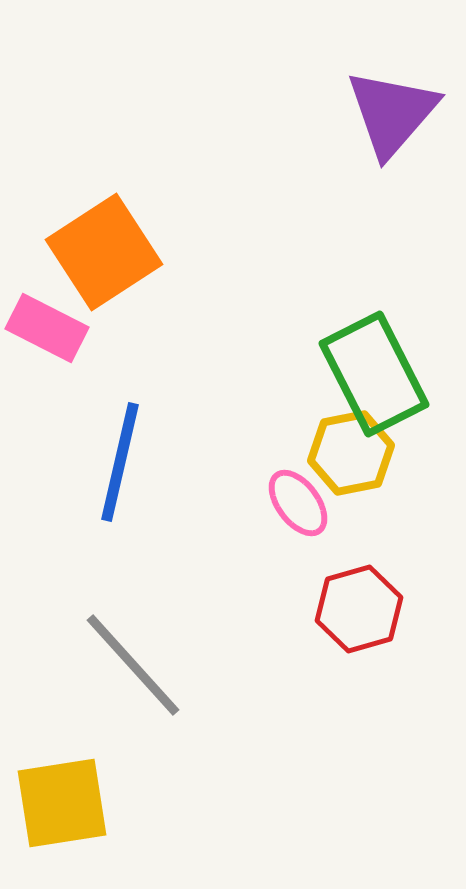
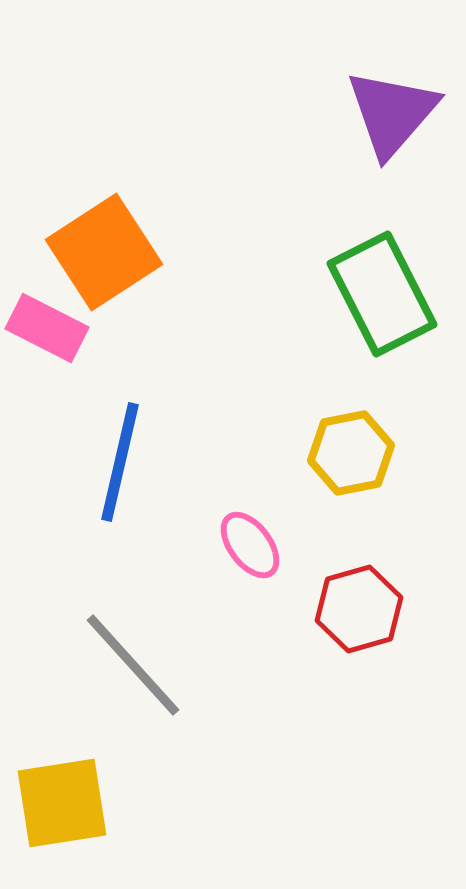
green rectangle: moved 8 px right, 80 px up
pink ellipse: moved 48 px left, 42 px down
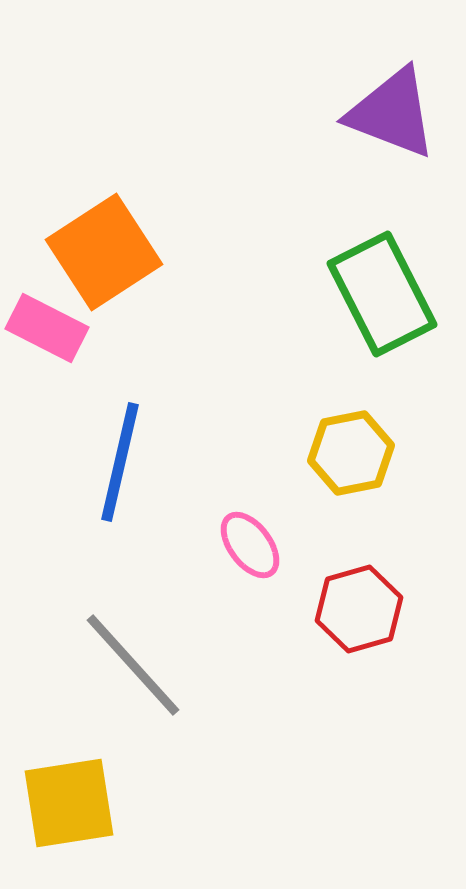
purple triangle: rotated 50 degrees counterclockwise
yellow square: moved 7 px right
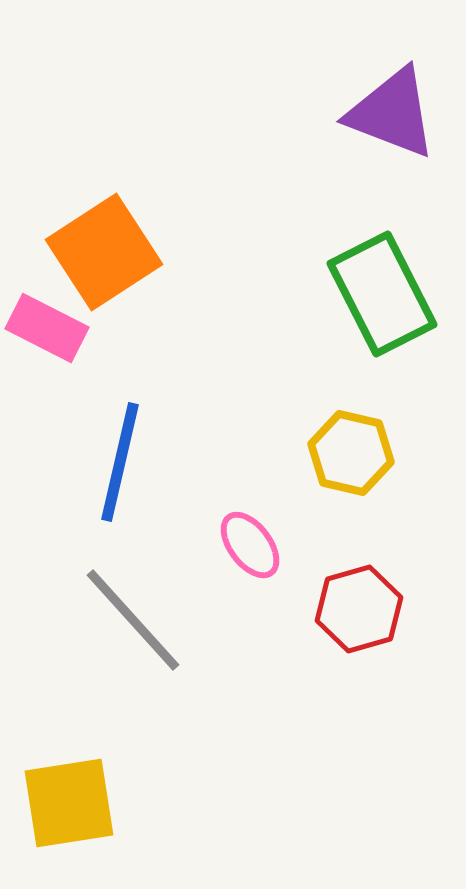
yellow hexagon: rotated 24 degrees clockwise
gray line: moved 45 px up
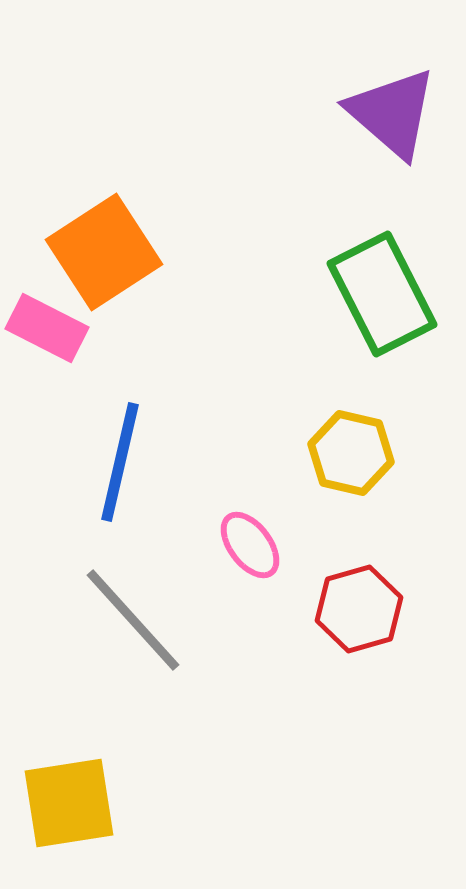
purple triangle: rotated 20 degrees clockwise
